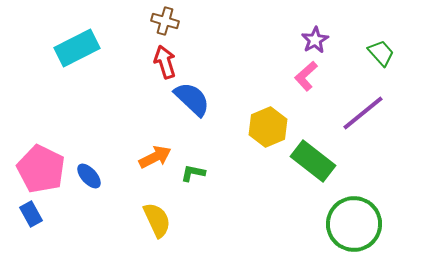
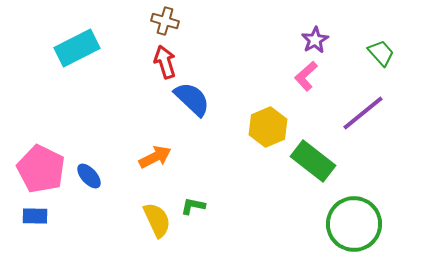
green L-shape: moved 33 px down
blue rectangle: moved 4 px right, 2 px down; rotated 60 degrees counterclockwise
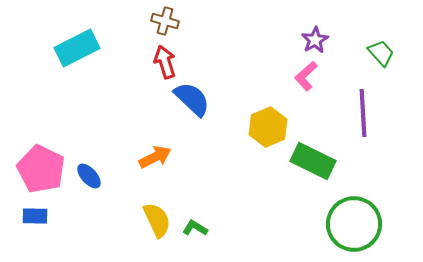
purple line: rotated 54 degrees counterclockwise
green rectangle: rotated 12 degrees counterclockwise
green L-shape: moved 2 px right, 22 px down; rotated 20 degrees clockwise
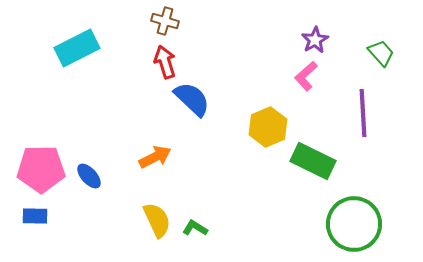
pink pentagon: rotated 27 degrees counterclockwise
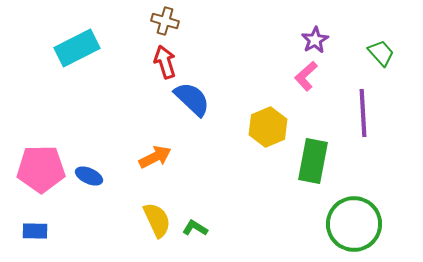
green rectangle: rotated 75 degrees clockwise
blue ellipse: rotated 24 degrees counterclockwise
blue rectangle: moved 15 px down
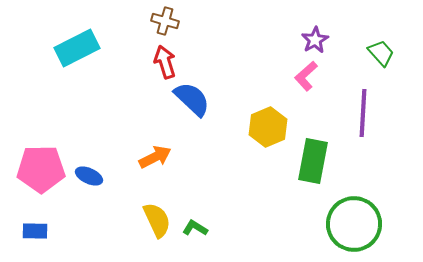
purple line: rotated 6 degrees clockwise
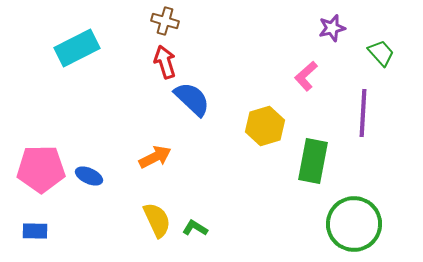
purple star: moved 17 px right, 12 px up; rotated 16 degrees clockwise
yellow hexagon: moved 3 px left, 1 px up; rotated 6 degrees clockwise
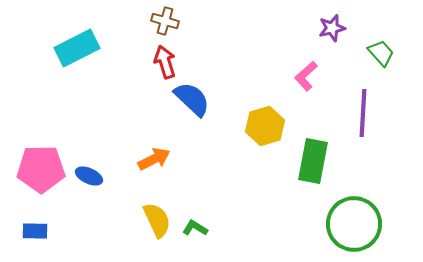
orange arrow: moved 1 px left, 2 px down
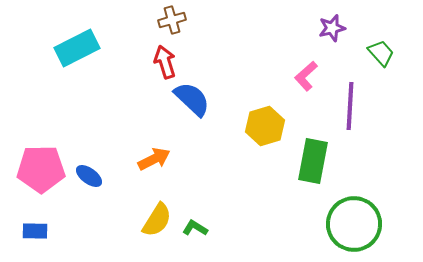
brown cross: moved 7 px right, 1 px up; rotated 32 degrees counterclockwise
purple line: moved 13 px left, 7 px up
blue ellipse: rotated 12 degrees clockwise
yellow semicircle: rotated 57 degrees clockwise
